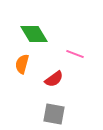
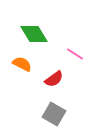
pink line: rotated 12 degrees clockwise
orange semicircle: rotated 102 degrees clockwise
gray square: rotated 20 degrees clockwise
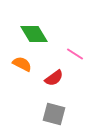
red semicircle: moved 1 px up
gray square: rotated 15 degrees counterclockwise
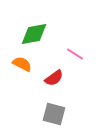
green diamond: rotated 68 degrees counterclockwise
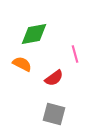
pink line: rotated 42 degrees clockwise
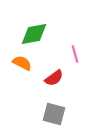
orange semicircle: moved 1 px up
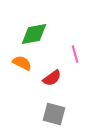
red semicircle: moved 2 px left
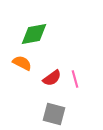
pink line: moved 25 px down
